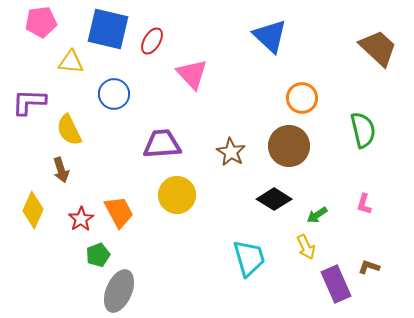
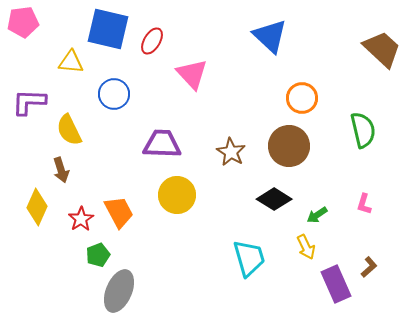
pink pentagon: moved 18 px left
brown trapezoid: moved 4 px right, 1 px down
purple trapezoid: rotated 6 degrees clockwise
yellow diamond: moved 4 px right, 3 px up
brown L-shape: rotated 120 degrees clockwise
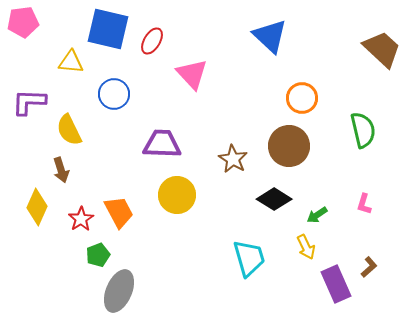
brown star: moved 2 px right, 7 px down
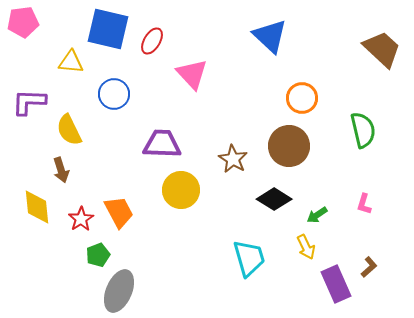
yellow circle: moved 4 px right, 5 px up
yellow diamond: rotated 30 degrees counterclockwise
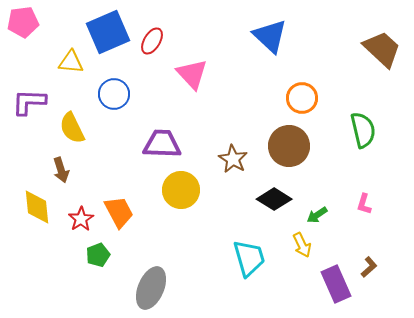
blue square: moved 3 px down; rotated 36 degrees counterclockwise
yellow semicircle: moved 3 px right, 2 px up
yellow arrow: moved 4 px left, 2 px up
gray ellipse: moved 32 px right, 3 px up
